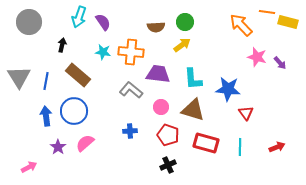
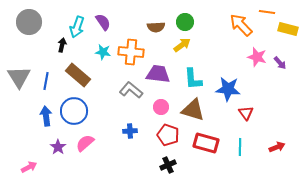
cyan arrow: moved 2 px left, 10 px down
yellow rectangle: moved 7 px down
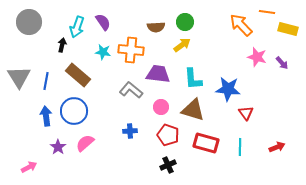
orange cross: moved 2 px up
purple arrow: moved 2 px right
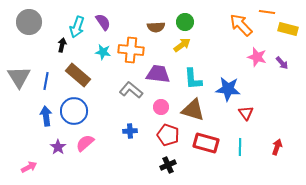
red arrow: rotated 49 degrees counterclockwise
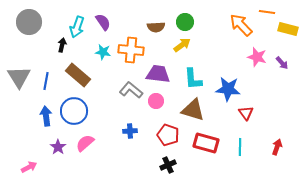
pink circle: moved 5 px left, 6 px up
